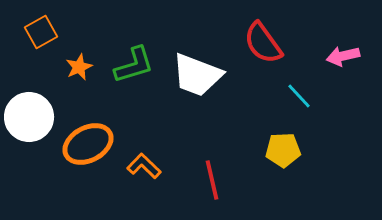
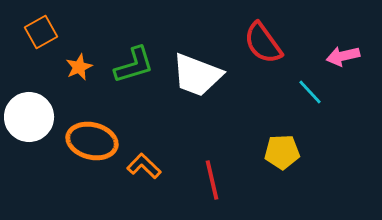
cyan line: moved 11 px right, 4 px up
orange ellipse: moved 4 px right, 3 px up; rotated 42 degrees clockwise
yellow pentagon: moved 1 px left, 2 px down
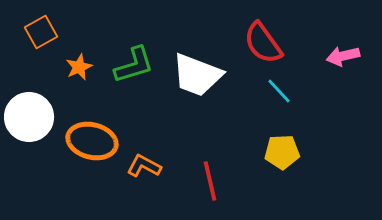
cyan line: moved 31 px left, 1 px up
orange L-shape: rotated 16 degrees counterclockwise
red line: moved 2 px left, 1 px down
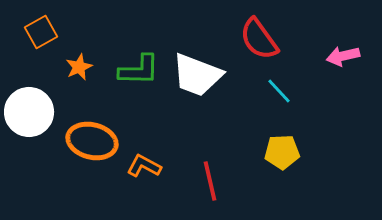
red semicircle: moved 4 px left, 4 px up
green L-shape: moved 5 px right, 5 px down; rotated 18 degrees clockwise
white circle: moved 5 px up
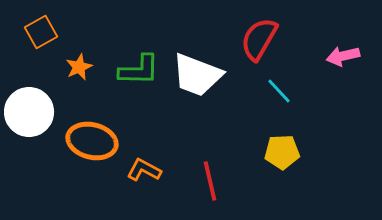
red semicircle: rotated 66 degrees clockwise
orange L-shape: moved 4 px down
